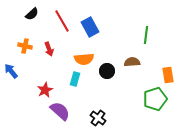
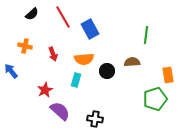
red line: moved 1 px right, 4 px up
blue rectangle: moved 2 px down
red arrow: moved 4 px right, 5 px down
cyan rectangle: moved 1 px right, 1 px down
black cross: moved 3 px left, 1 px down; rotated 28 degrees counterclockwise
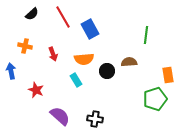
brown semicircle: moved 3 px left
blue arrow: rotated 28 degrees clockwise
cyan rectangle: rotated 48 degrees counterclockwise
red star: moved 9 px left; rotated 21 degrees counterclockwise
purple semicircle: moved 5 px down
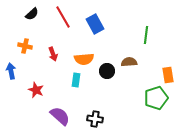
blue rectangle: moved 5 px right, 5 px up
cyan rectangle: rotated 40 degrees clockwise
green pentagon: moved 1 px right, 1 px up
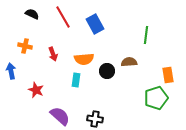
black semicircle: rotated 112 degrees counterclockwise
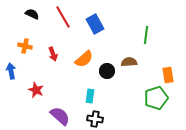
orange semicircle: rotated 36 degrees counterclockwise
cyan rectangle: moved 14 px right, 16 px down
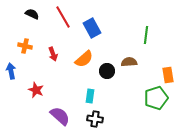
blue rectangle: moved 3 px left, 4 px down
